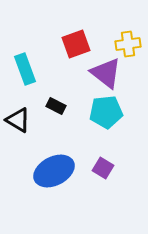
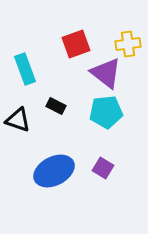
black triangle: rotated 12 degrees counterclockwise
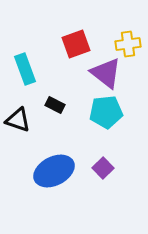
black rectangle: moved 1 px left, 1 px up
purple square: rotated 15 degrees clockwise
